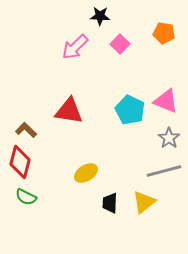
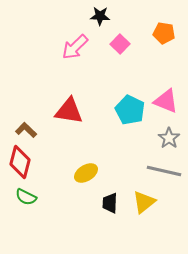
gray line: rotated 28 degrees clockwise
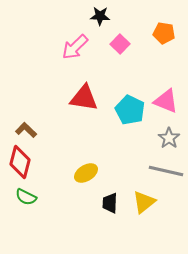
red triangle: moved 15 px right, 13 px up
gray line: moved 2 px right
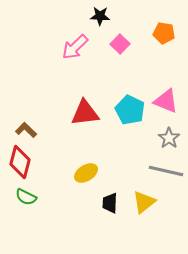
red triangle: moved 1 px right, 15 px down; rotated 16 degrees counterclockwise
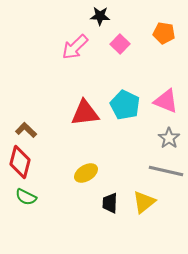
cyan pentagon: moved 5 px left, 5 px up
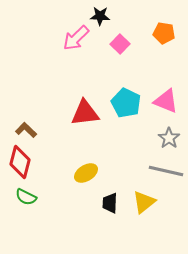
pink arrow: moved 1 px right, 9 px up
cyan pentagon: moved 1 px right, 2 px up
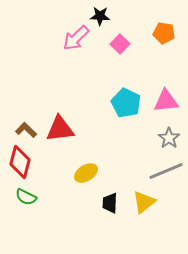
pink triangle: rotated 28 degrees counterclockwise
red triangle: moved 25 px left, 16 px down
gray line: rotated 36 degrees counterclockwise
